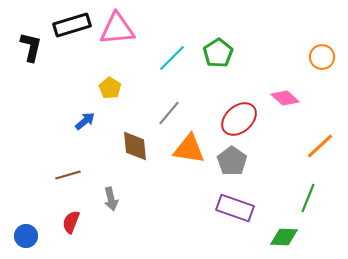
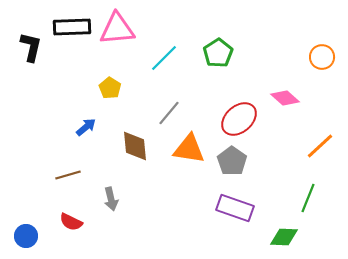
black rectangle: moved 2 px down; rotated 15 degrees clockwise
cyan line: moved 8 px left
blue arrow: moved 1 px right, 6 px down
red semicircle: rotated 85 degrees counterclockwise
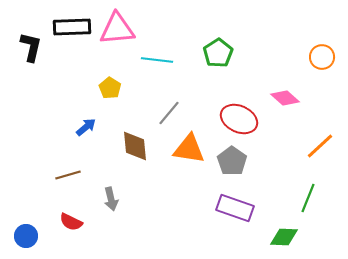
cyan line: moved 7 px left, 2 px down; rotated 52 degrees clockwise
red ellipse: rotated 66 degrees clockwise
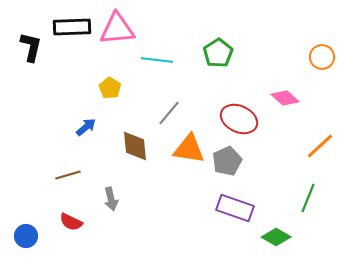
gray pentagon: moved 5 px left; rotated 12 degrees clockwise
green diamond: moved 8 px left; rotated 28 degrees clockwise
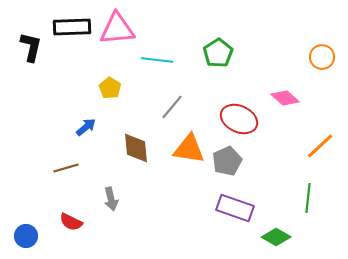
gray line: moved 3 px right, 6 px up
brown diamond: moved 1 px right, 2 px down
brown line: moved 2 px left, 7 px up
green line: rotated 16 degrees counterclockwise
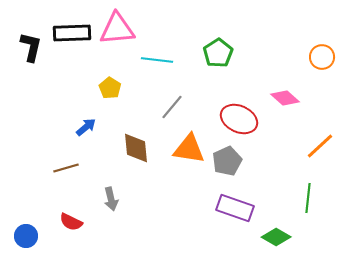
black rectangle: moved 6 px down
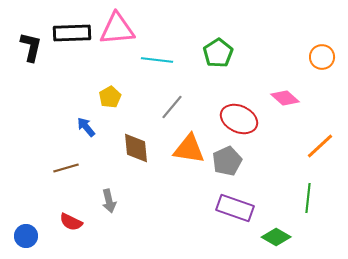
yellow pentagon: moved 9 px down; rotated 10 degrees clockwise
blue arrow: rotated 90 degrees counterclockwise
gray arrow: moved 2 px left, 2 px down
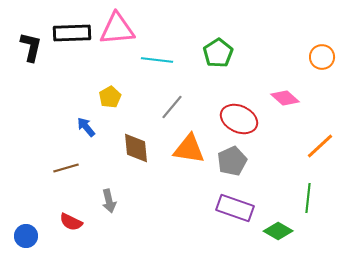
gray pentagon: moved 5 px right
green diamond: moved 2 px right, 6 px up
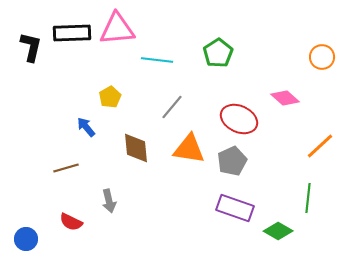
blue circle: moved 3 px down
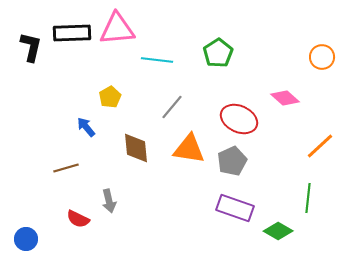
red semicircle: moved 7 px right, 3 px up
